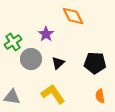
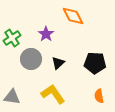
green cross: moved 1 px left, 4 px up
orange semicircle: moved 1 px left
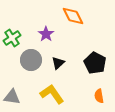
gray circle: moved 1 px down
black pentagon: rotated 25 degrees clockwise
yellow L-shape: moved 1 px left
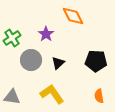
black pentagon: moved 1 px right, 2 px up; rotated 25 degrees counterclockwise
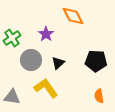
yellow L-shape: moved 6 px left, 6 px up
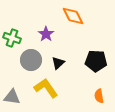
green cross: rotated 36 degrees counterclockwise
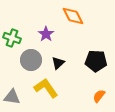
orange semicircle: rotated 48 degrees clockwise
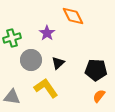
purple star: moved 1 px right, 1 px up
green cross: rotated 36 degrees counterclockwise
black pentagon: moved 9 px down
